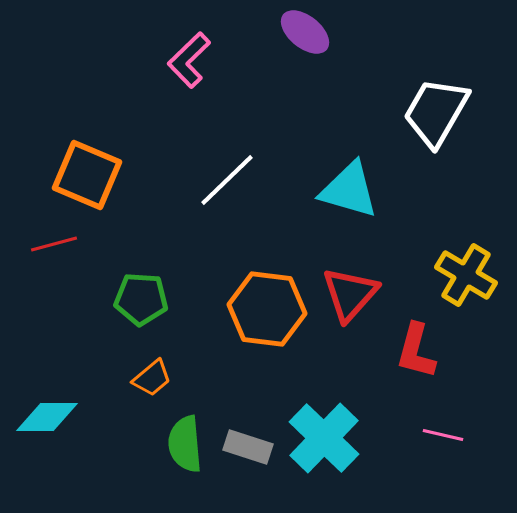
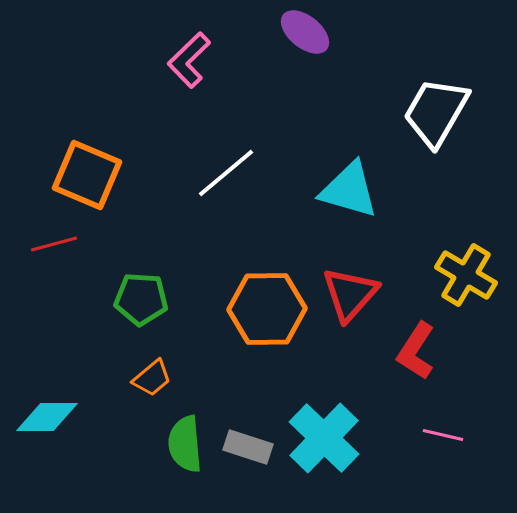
white line: moved 1 px left, 7 px up; rotated 4 degrees clockwise
orange hexagon: rotated 8 degrees counterclockwise
red L-shape: rotated 18 degrees clockwise
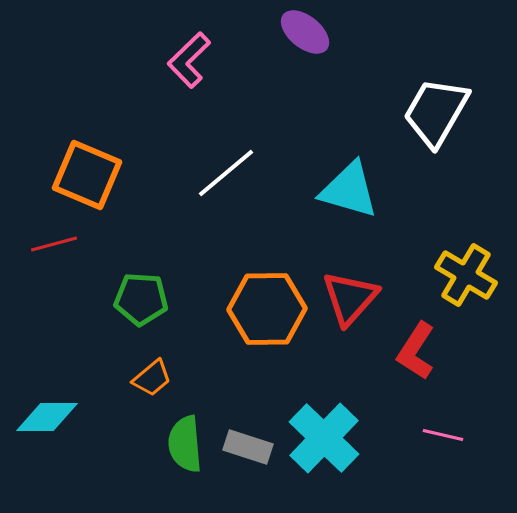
red triangle: moved 4 px down
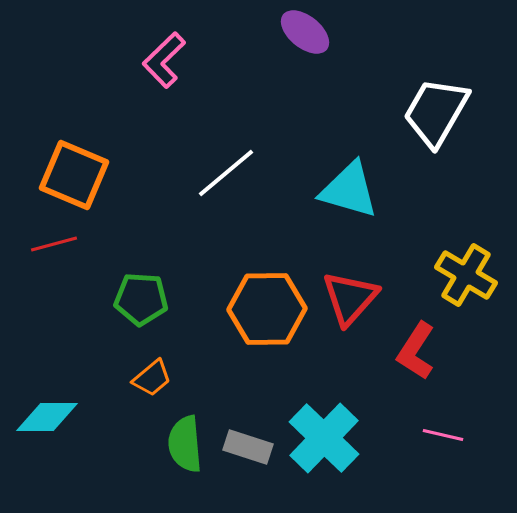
pink L-shape: moved 25 px left
orange square: moved 13 px left
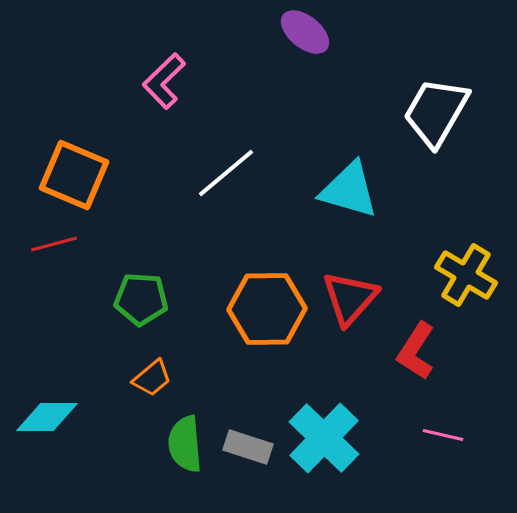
pink L-shape: moved 21 px down
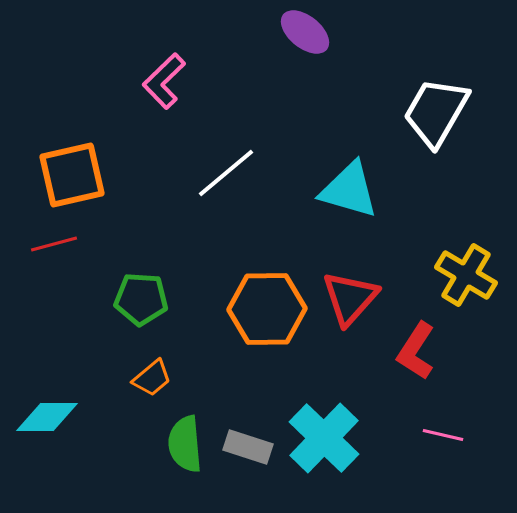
orange square: moved 2 px left; rotated 36 degrees counterclockwise
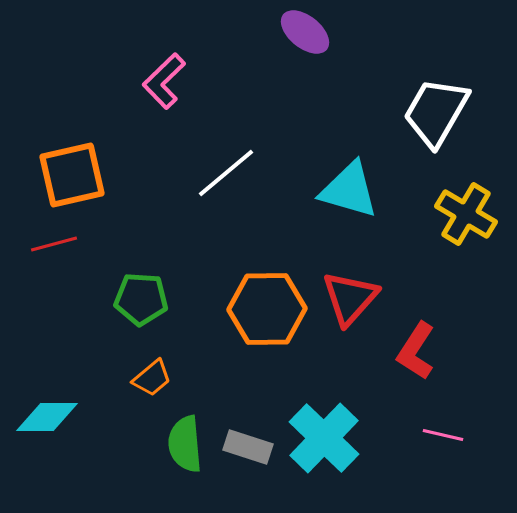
yellow cross: moved 61 px up
